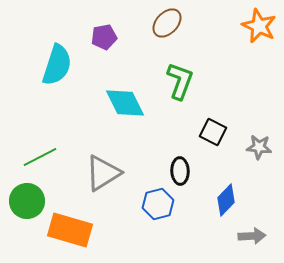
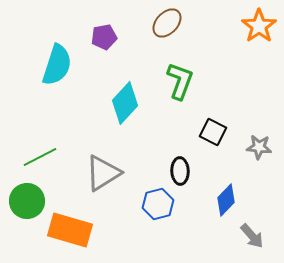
orange star: rotated 12 degrees clockwise
cyan diamond: rotated 69 degrees clockwise
gray arrow: rotated 52 degrees clockwise
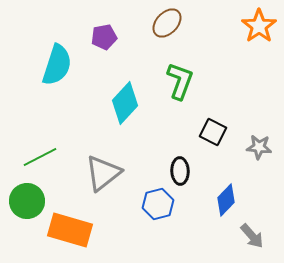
gray triangle: rotated 6 degrees counterclockwise
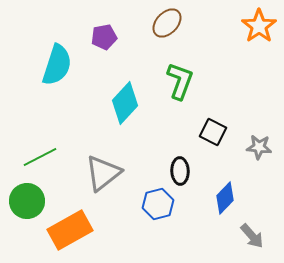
blue diamond: moved 1 px left, 2 px up
orange rectangle: rotated 45 degrees counterclockwise
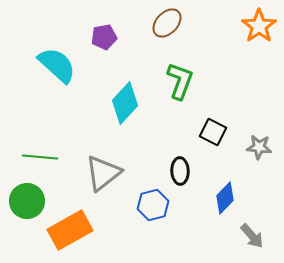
cyan semicircle: rotated 66 degrees counterclockwise
green line: rotated 32 degrees clockwise
blue hexagon: moved 5 px left, 1 px down
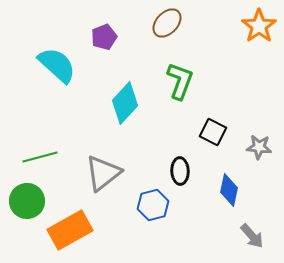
purple pentagon: rotated 10 degrees counterclockwise
green line: rotated 20 degrees counterclockwise
blue diamond: moved 4 px right, 8 px up; rotated 32 degrees counterclockwise
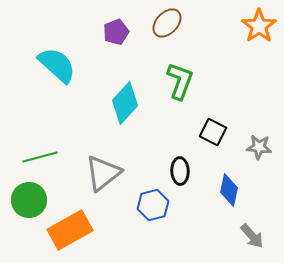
purple pentagon: moved 12 px right, 5 px up
green circle: moved 2 px right, 1 px up
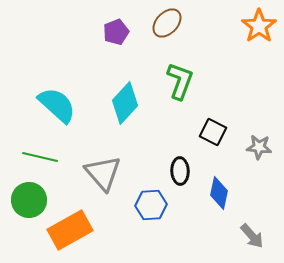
cyan semicircle: moved 40 px down
green line: rotated 28 degrees clockwise
gray triangle: rotated 33 degrees counterclockwise
blue diamond: moved 10 px left, 3 px down
blue hexagon: moved 2 px left; rotated 12 degrees clockwise
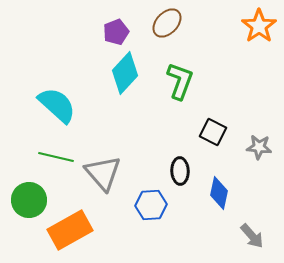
cyan diamond: moved 30 px up
green line: moved 16 px right
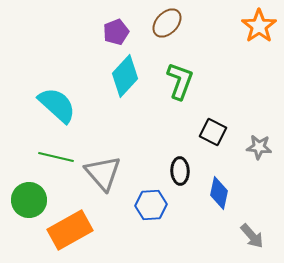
cyan diamond: moved 3 px down
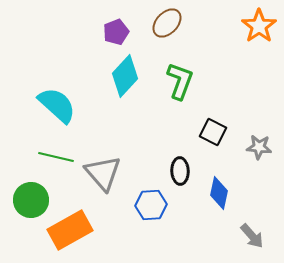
green circle: moved 2 px right
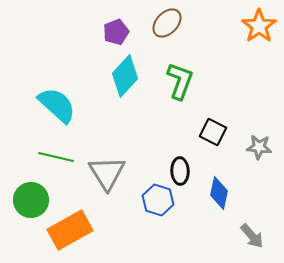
gray triangle: moved 4 px right; rotated 9 degrees clockwise
blue hexagon: moved 7 px right, 5 px up; rotated 20 degrees clockwise
